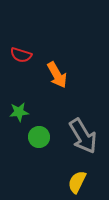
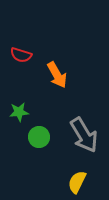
gray arrow: moved 1 px right, 1 px up
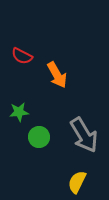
red semicircle: moved 1 px right, 1 px down; rotated 10 degrees clockwise
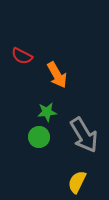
green star: moved 28 px right
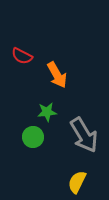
green circle: moved 6 px left
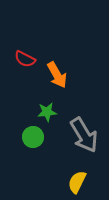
red semicircle: moved 3 px right, 3 px down
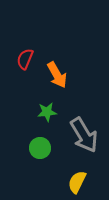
red semicircle: rotated 85 degrees clockwise
green circle: moved 7 px right, 11 px down
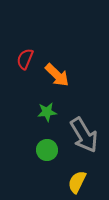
orange arrow: rotated 16 degrees counterclockwise
green circle: moved 7 px right, 2 px down
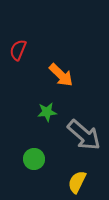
red semicircle: moved 7 px left, 9 px up
orange arrow: moved 4 px right
gray arrow: rotated 18 degrees counterclockwise
green circle: moved 13 px left, 9 px down
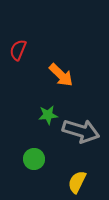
green star: moved 1 px right, 3 px down
gray arrow: moved 3 px left, 4 px up; rotated 24 degrees counterclockwise
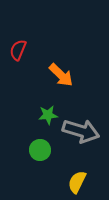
green circle: moved 6 px right, 9 px up
